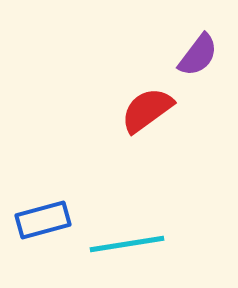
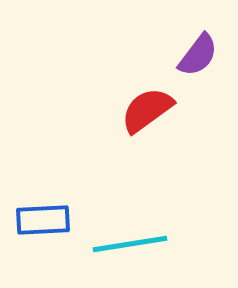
blue rectangle: rotated 12 degrees clockwise
cyan line: moved 3 px right
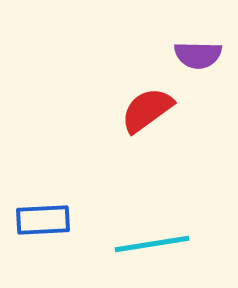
purple semicircle: rotated 54 degrees clockwise
cyan line: moved 22 px right
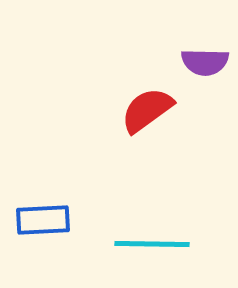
purple semicircle: moved 7 px right, 7 px down
cyan line: rotated 10 degrees clockwise
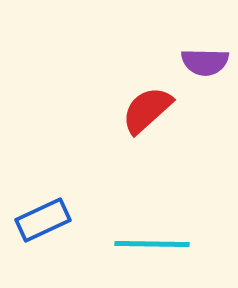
red semicircle: rotated 6 degrees counterclockwise
blue rectangle: rotated 22 degrees counterclockwise
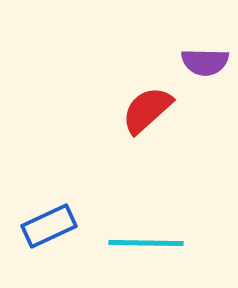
blue rectangle: moved 6 px right, 6 px down
cyan line: moved 6 px left, 1 px up
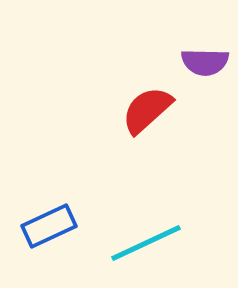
cyan line: rotated 26 degrees counterclockwise
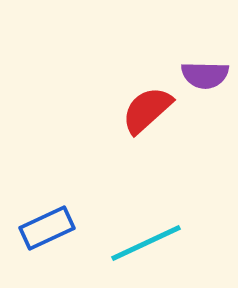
purple semicircle: moved 13 px down
blue rectangle: moved 2 px left, 2 px down
